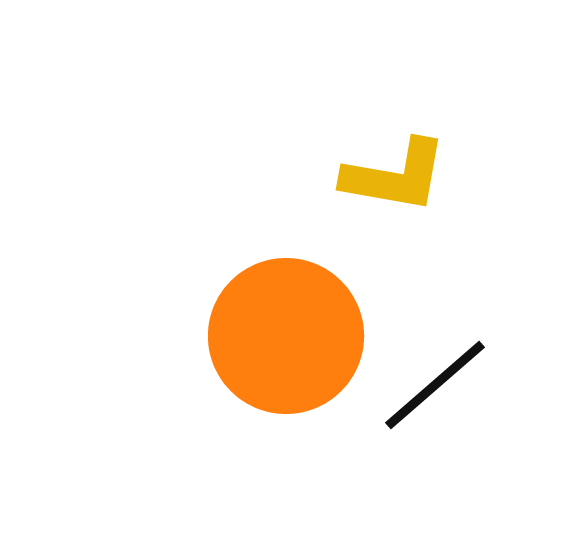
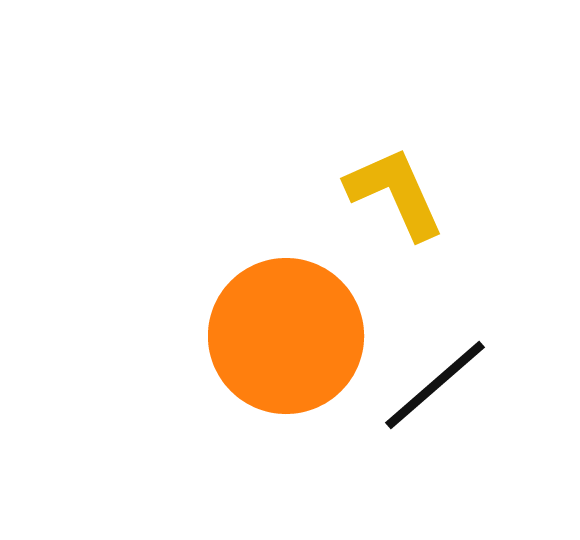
yellow L-shape: moved 17 px down; rotated 124 degrees counterclockwise
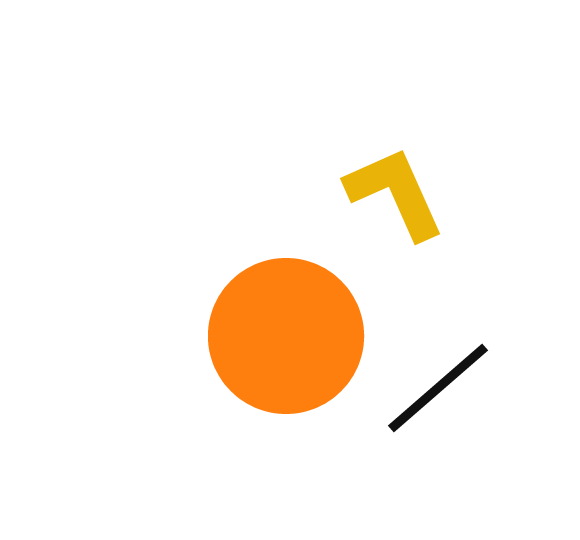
black line: moved 3 px right, 3 px down
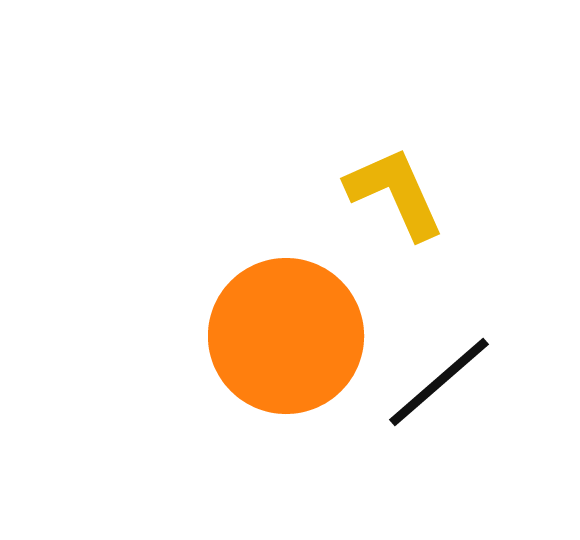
black line: moved 1 px right, 6 px up
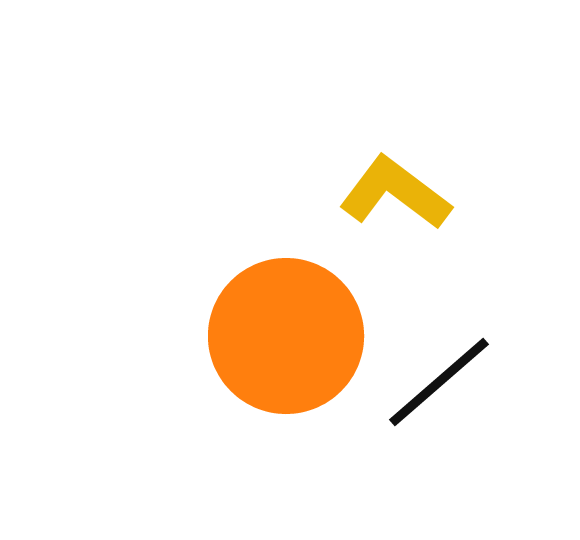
yellow L-shape: rotated 29 degrees counterclockwise
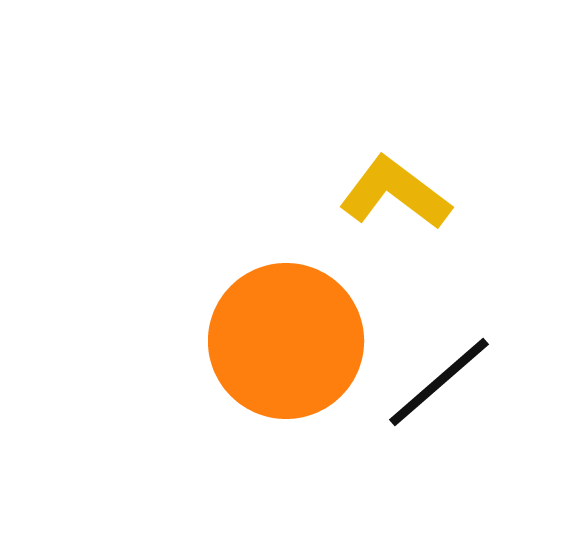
orange circle: moved 5 px down
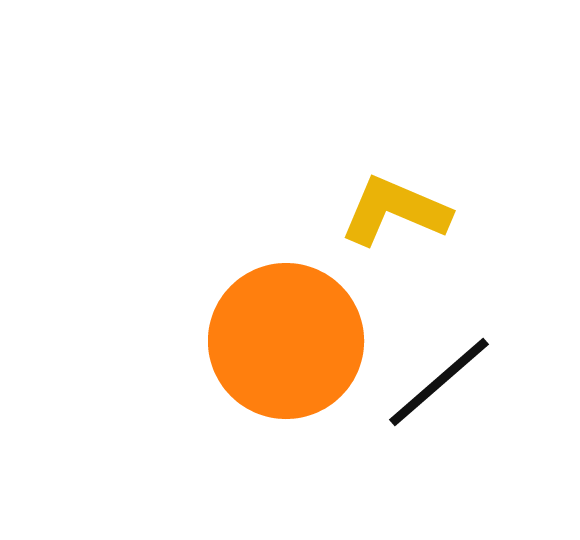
yellow L-shape: moved 18 px down; rotated 14 degrees counterclockwise
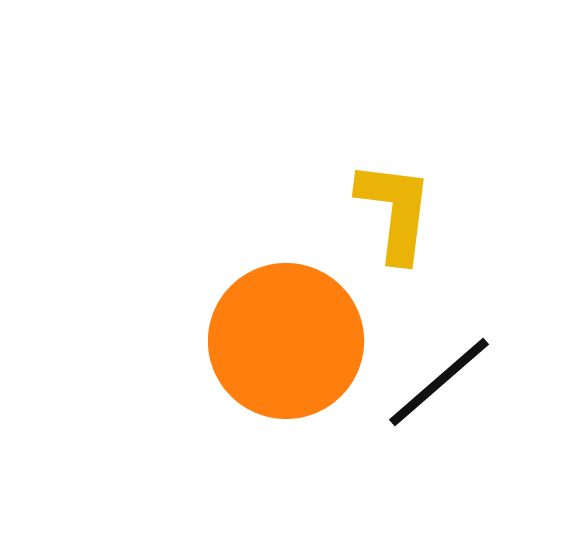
yellow L-shape: rotated 74 degrees clockwise
